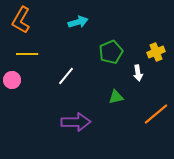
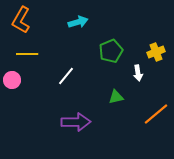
green pentagon: moved 1 px up
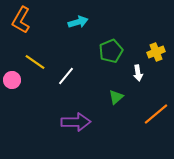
yellow line: moved 8 px right, 8 px down; rotated 35 degrees clockwise
green triangle: rotated 28 degrees counterclockwise
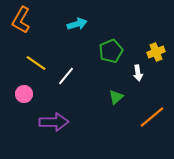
cyan arrow: moved 1 px left, 2 px down
yellow line: moved 1 px right, 1 px down
pink circle: moved 12 px right, 14 px down
orange line: moved 4 px left, 3 px down
purple arrow: moved 22 px left
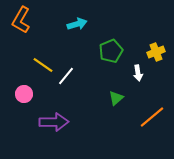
yellow line: moved 7 px right, 2 px down
green triangle: moved 1 px down
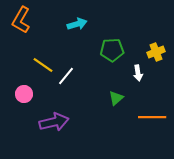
green pentagon: moved 1 px right, 1 px up; rotated 20 degrees clockwise
orange line: rotated 40 degrees clockwise
purple arrow: rotated 12 degrees counterclockwise
